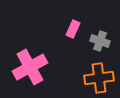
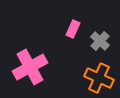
gray cross: rotated 24 degrees clockwise
orange cross: rotated 32 degrees clockwise
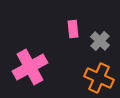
pink rectangle: rotated 30 degrees counterclockwise
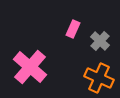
pink rectangle: rotated 30 degrees clockwise
pink cross: rotated 20 degrees counterclockwise
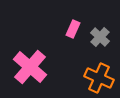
gray cross: moved 4 px up
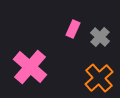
orange cross: rotated 24 degrees clockwise
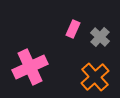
pink cross: rotated 24 degrees clockwise
orange cross: moved 4 px left, 1 px up
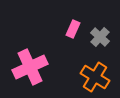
orange cross: rotated 16 degrees counterclockwise
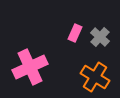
pink rectangle: moved 2 px right, 4 px down
